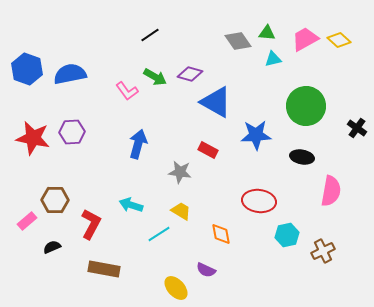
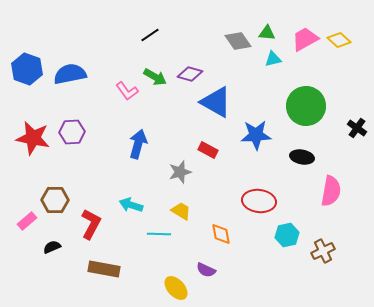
gray star: rotated 25 degrees counterclockwise
cyan line: rotated 35 degrees clockwise
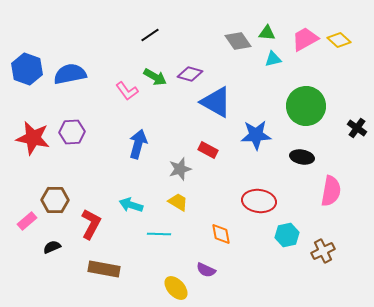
gray star: moved 3 px up
yellow trapezoid: moved 3 px left, 9 px up
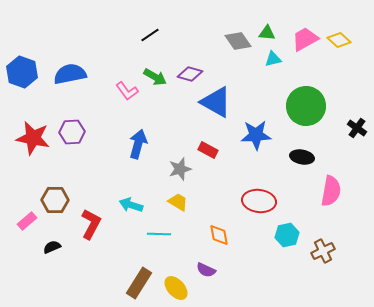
blue hexagon: moved 5 px left, 3 px down
orange diamond: moved 2 px left, 1 px down
brown rectangle: moved 35 px right, 14 px down; rotated 68 degrees counterclockwise
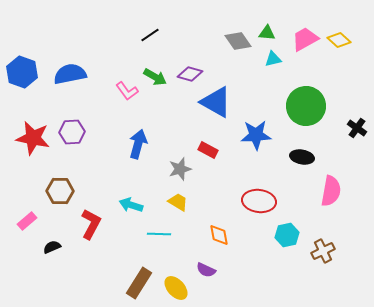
brown hexagon: moved 5 px right, 9 px up
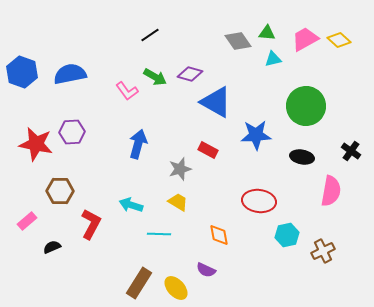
black cross: moved 6 px left, 23 px down
red star: moved 3 px right, 6 px down
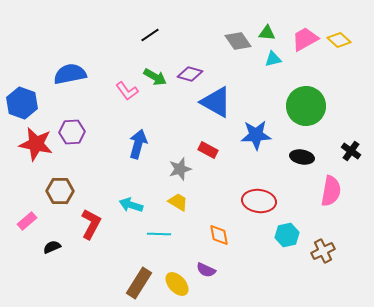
blue hexagon: moved 31 px down
yellow ellipse: moved 1 px right, 4 px up
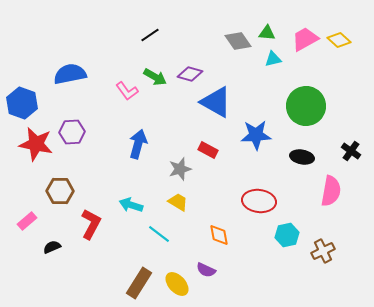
cyan line: rotated 35 degrees clockwise
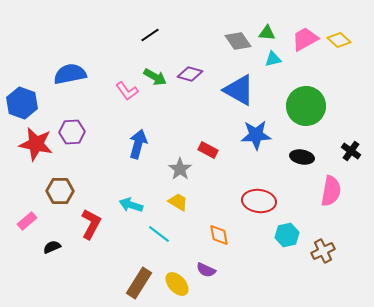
blue triangle: moved 23 px right, 12 px up
gray star: rotated 20 degrees counterclockwise
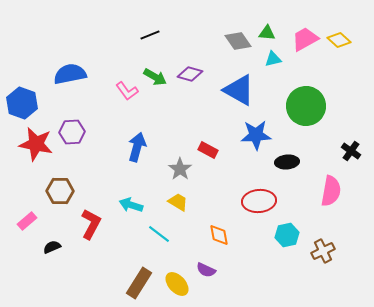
black line: rotated 12 degrees clockwise
blue arrow: moved 1 px left, 3 px down
black ellipse: moved 15 px left, 5 px down; rotated 15 degrees counterclockwise
red ellipse: rotated 12 degrees counterclockwise
